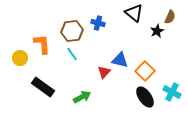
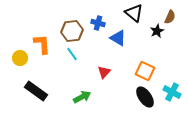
blue triangle: moved 2 px left, 22 px up; rotated 18 degrees clockwise
orange square: rotated 18 degrees counterclockwise
black rectangle: moved 7 px left, 4 px down
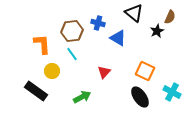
yellow circle: moved 32 px right, 13 px down
black ellipse: moved 5 px left
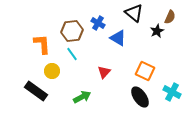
blue cross: rotated 16 degrees clockwise
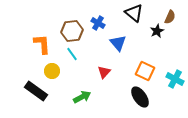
blue triangle: moved 5 px down; rotated 18 degrees clockwise
cyan cross: moved 3 px right, 13 px up
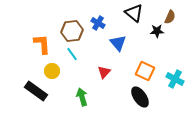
black star: rotated 24 degrees clockwise
green arrow: rotated 78 degrees counterclockwise
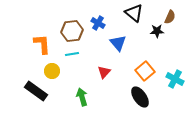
cyan line: rotated 64 degrees counterclockwise
orange square: rotated 24 degrees clockwise
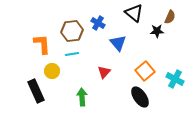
black rectangle: rotated 30 degrees clockwise
green arrow: rotated 12 degrees clockwise
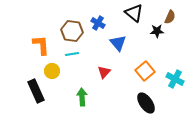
brown hexagon: rotated 15 degrees clockwise
orange L-shape: moved 1 px left, 1 px down
black ellipse: moved 6 px right, 6 px down
